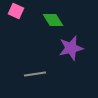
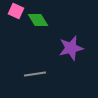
green diamond: moved 15 px left
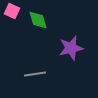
pink square: moved 4 px left
green diamond: rotated 15 degrees clockwise
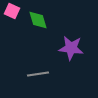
purple star: rotated 20 degrees clockwise
gray line: moved 3 px right
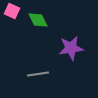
green diamond: rotated 10 degrees counterclockwise
purple star: rotated 15 degrees counterclockwise
